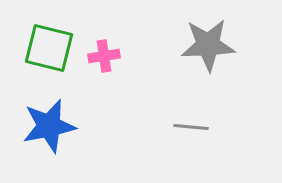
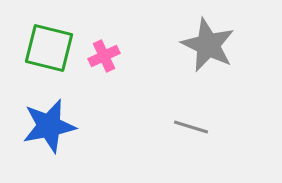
gray star: rotated 28 degrees clockwise
pink cross: rotated 16 degrees counterclockwise
gray line: rotated 12 degrees clockwise
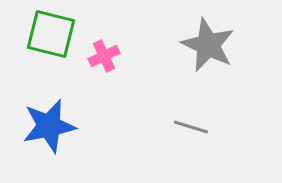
green square: moved 2 px right, 14 px up
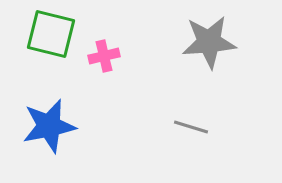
gray star: moved 1 px right, 3 px up; rotated 30 degrees counterclockwise
pink cross: rotated 12 degrees clockwise
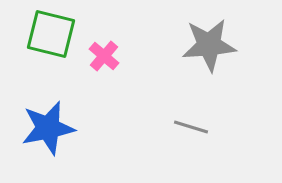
gray star: moved 3 px down
pink cross: rotated 36 degrees counterclockwise
blue star: moved 1 px left, 2 px down
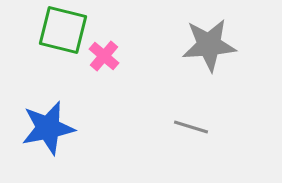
green square: moved 12 px right, 4 px up
